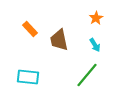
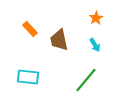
green line: moved 1 px left, 5 px down
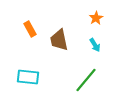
orange rectangle: rotated 14 degrees clockwise
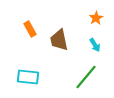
green line: moved 3 px up
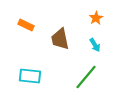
orange rectangle: moved 4 px left, 4 px up; rotated 35 degrees counterclockwise
brown trapezoid: moved 1 px right, 1 px up
cyan rectangle: moved 2 px right, 1 px up
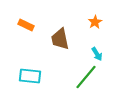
orange star: moved 1 px left, 4 px down
cyan arrow: moved 2 px right, 9 px down
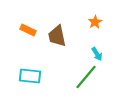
orange rectangle: moved 2 px right, 5 px down
brown trapezoid: moved 3 px left, 3 px up
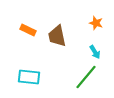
orange star: moved 1 px right, 1 px down; rotated 24 degrees counterclockwise
cyan arrow: moved 2 px left, 2 px up
cyan rectangle: moved 1 px left, 1 px down
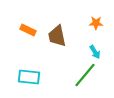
orange star: rotated 16 degrees counterclockwise
green line: moved 1 px left, 2 px up
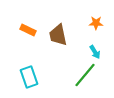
brown trapezoid: moved 1 px right, 1 px up
cyan rectangle: rotated 65 degrees clockwise
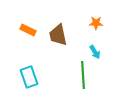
green line: moved 2 px left; rotated 44 degrees counterclockwise
